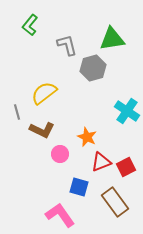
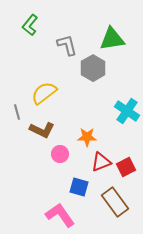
gray hexagon: rotated 15 degrees counterclockwise
orange star: rotated 24 degrees counterclockwise
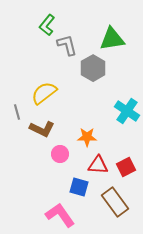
green L-shape: moved 17 px right
brown L-shape: moved 1 px up
red triangle: moved 3 px left, 3 px down; rotated 25 degrees clockwise
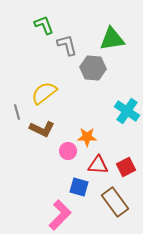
green L-shape: moved 3 px left; rotated 120 degrees clockwise
gray hexagon: rotated 25 degrees counterclockwise
pink circle: moved 8 px right, 3 px up
pink L-shape: rotated 80 degrees clockwise
